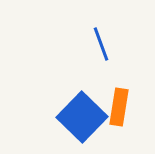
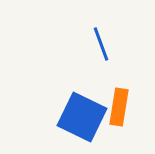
blue square: rotated 18 degrees counterclockwise
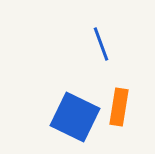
blue square: moved 7 px left
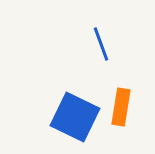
orange rectangle: moved 2 px right
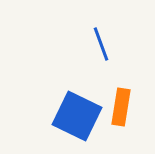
blue square: moved 2 px right, 1 px up
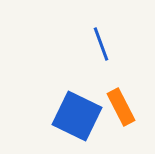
orange rectangle: rotated 36 degrees counterclockwise
